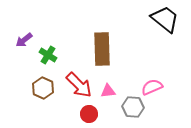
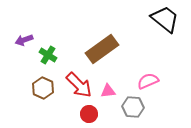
purple arrow: rotated 18 degrees clockwise
brown rectangle: rotated 56 degrees clockwise
pink semicircle: moved 4 px left, 6 px up
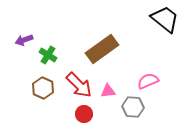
red circle: moved 5 px left
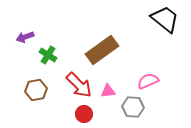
purple arrow: moved 1 px right, 3 px up
brown rectangle: moved 1 px down
brown hexagon: moved 7 px left, 2 px down; rotated 25 degrees clockwise
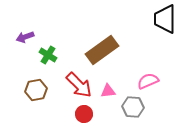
black trapezoid: rotated 128 degrees counterclockwise
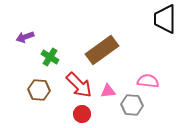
green cross: moved 2 px right, 2 px down
pink semicircle: rotated 30 degrees clockwise
brown hexagon: moved 3 px right; rotated 15 degrees clockwise
gray hexagon: moved 1 px left, 2 px up
red circle: moved 2 px left
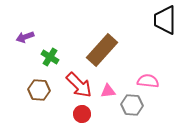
black trapezoid: moved 1 px down
brown rectangle: rotated 12 degrees counterclockwise
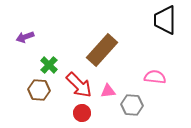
green cross: moved 1 px left, 8 px down; rotated 12 degrees clockwise
pink semicircle: moved 7 px right, 4 px up
red circle: moved 1 px up
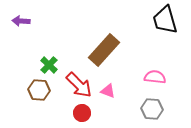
black trapezoid: rotated 16 degrees counterclockwise
purple arrow: moved 4 px left, 16 px up; rotated 24 degrees clockwise
brown rectangle: moved 2 px right
pink triangle: rotated 28 degrees clockwise
gray hexagon: moved 20 px right, 4 px down
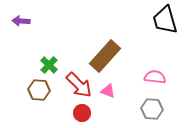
brown rectangle: moved 1 px right, 6 px down
